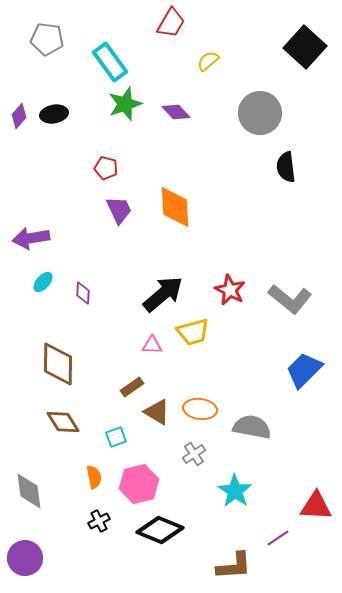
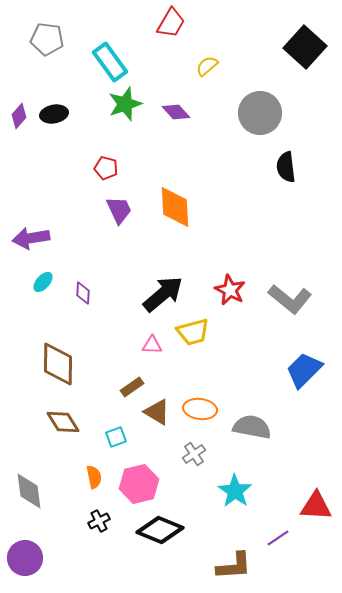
yellow semicircle at (208, 61): moved 1 px left, 5 px down
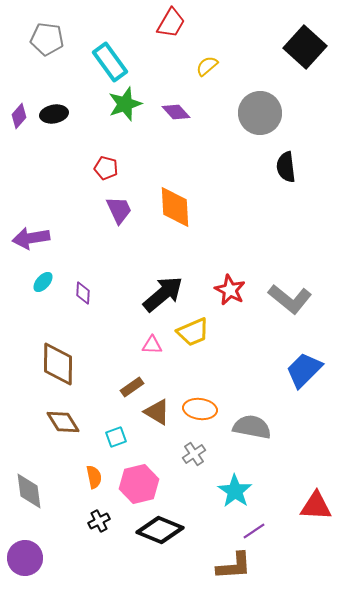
yellow trapezoid at (193, 332): rotated 8 degrees counterclockwise
purple line at (278, 538): moved 24 px left, 7 px up
